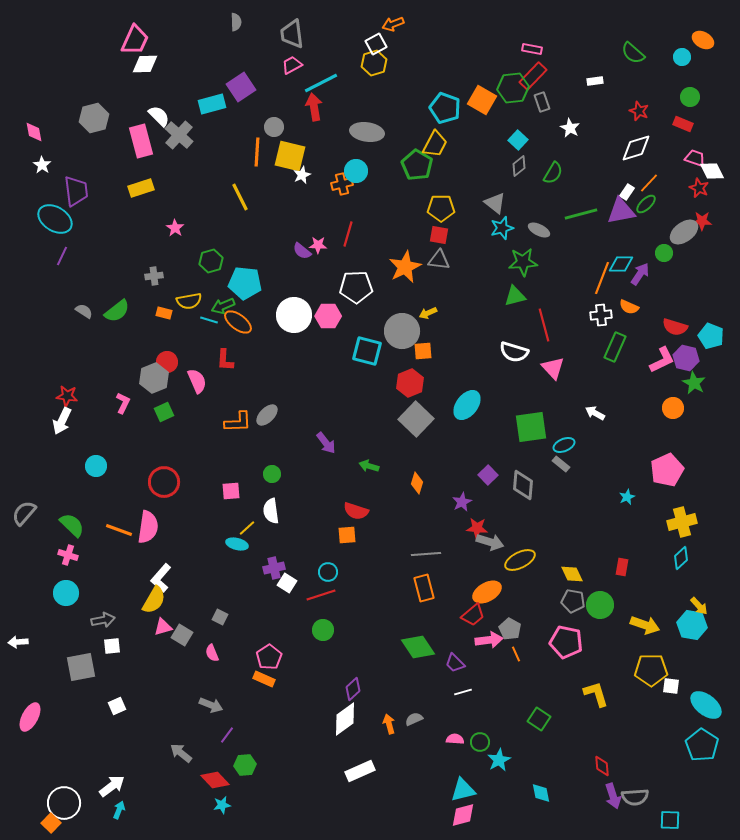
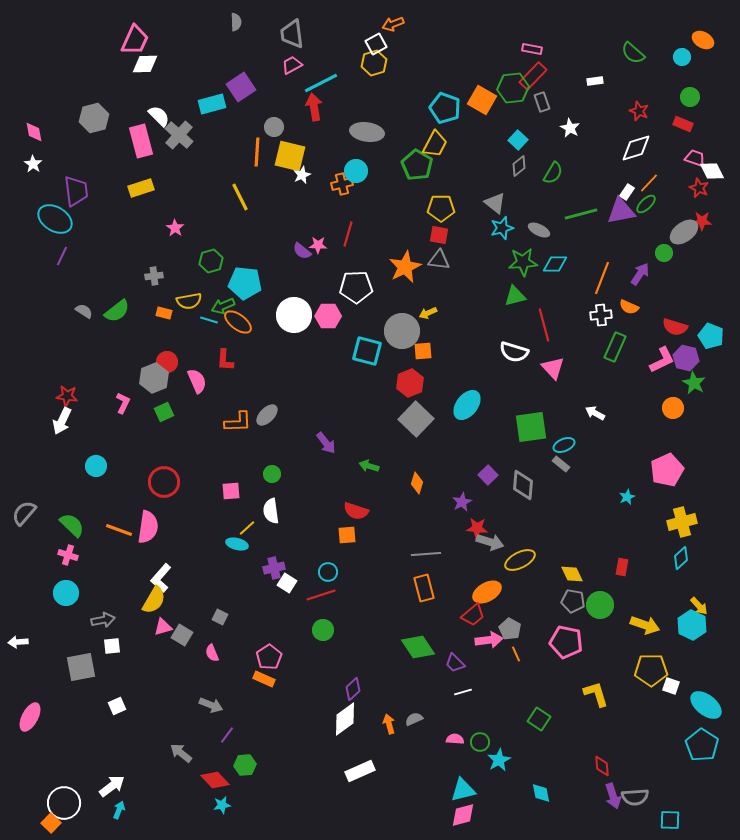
white star at (42, 165): moved 9 px left, 1 px up
cyan diamond at (621, 264): moved 66 px left
cyan hexagon at (692, 625): rotated 16 degrees clockwise
white square at (671, 686): rotated 12 degrees clockwise
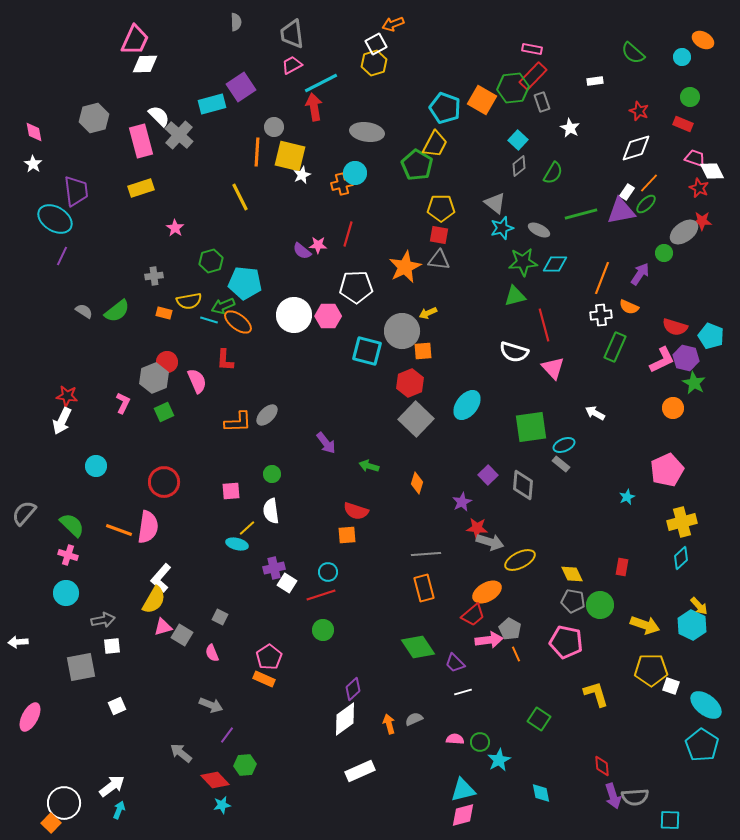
cyan circle at (356, 171): moved 1 px left, 2 px down
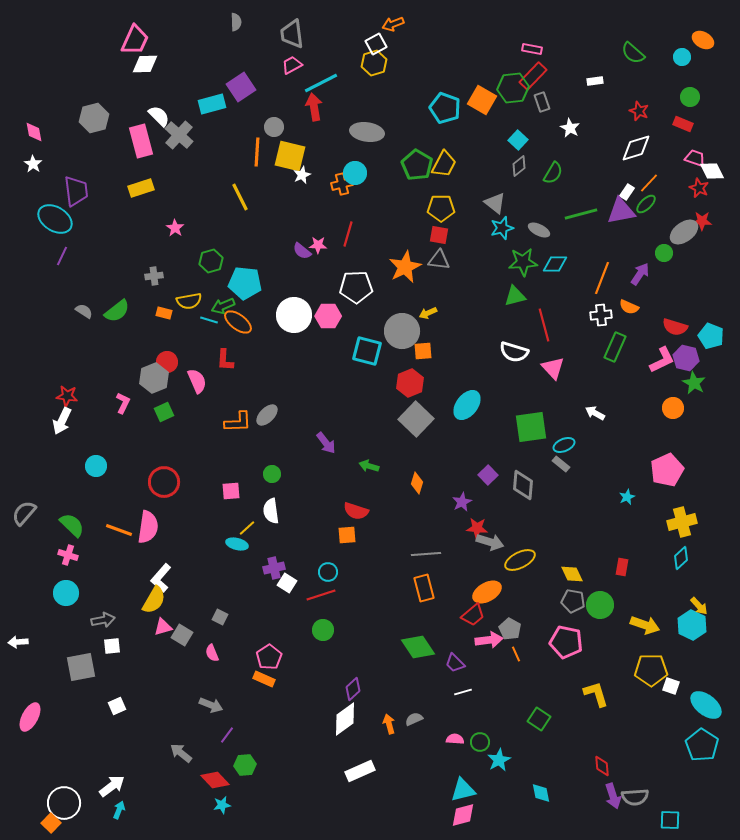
yellow trapezoid at (435, 144): moved 9 px right, 20 px down
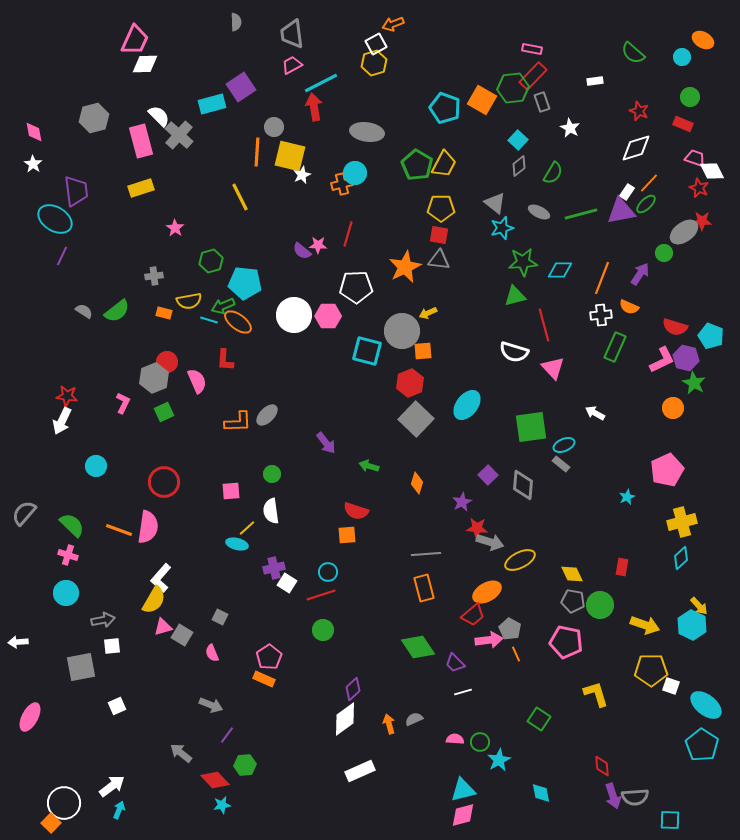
gray ellipse at (539, 230): moved 18 px up
cyan diamond at (555, 264): moved 5 px right, 6 px down
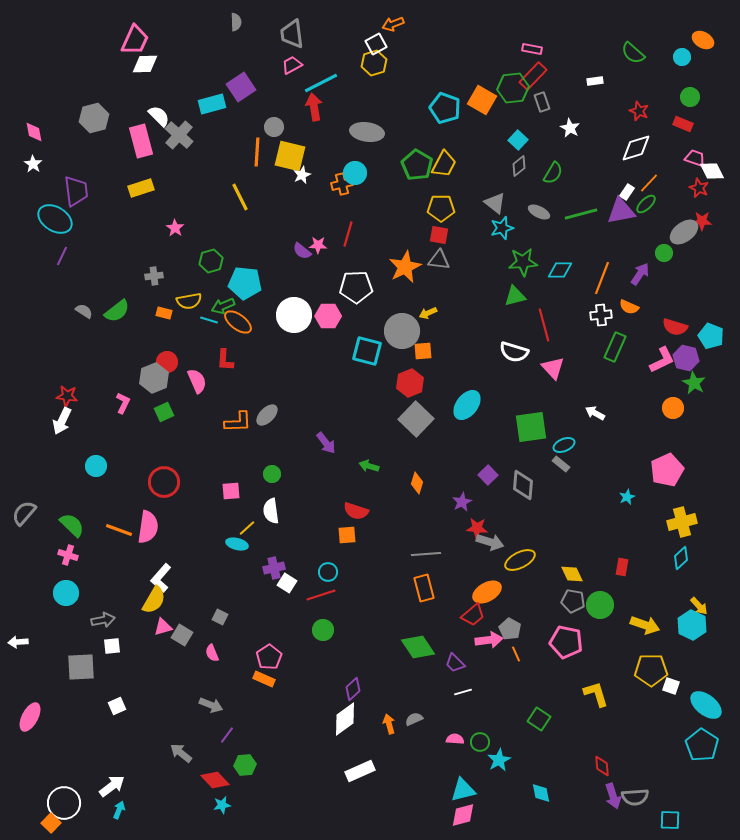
gray square at (81, 667): rotated 8 degrees clockwise
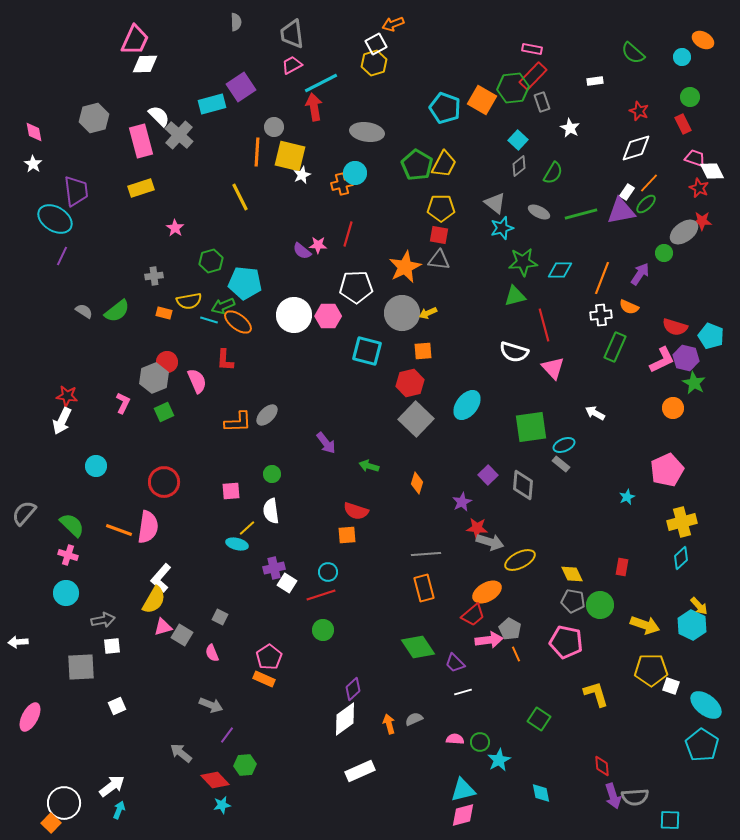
red rectangle at (683, 124): rotated 42 degrees clockwise
gray circle at (402, 331): moved 18 px up
red hexagon at (410, 383): rotated 8 degrees clockwise
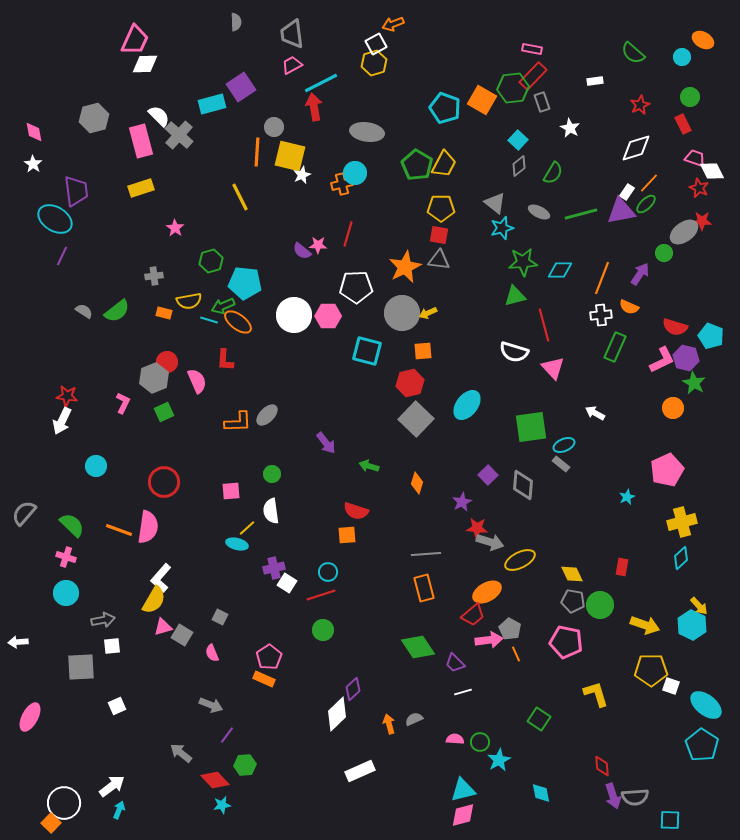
red star at (639, 111): moved 1 px right, 6 px up; rotated 24 degrees clockwise
pink cross at (68, 555): moved 2 px left, 2 px down
white diamond at (345, 719): moved 8 px left, 5 px up; rotated 8 degrees counterclockwise
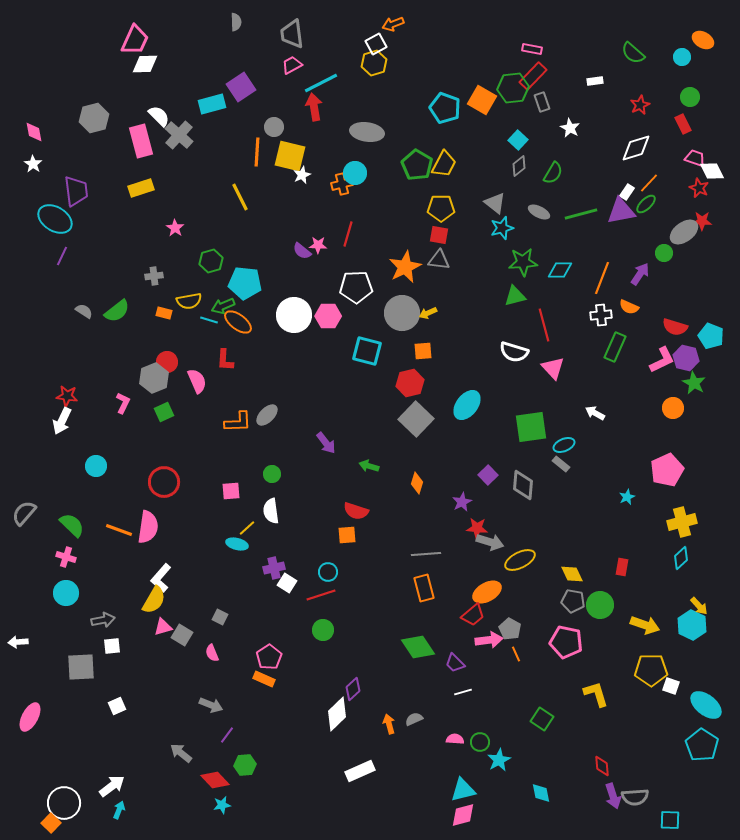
green square at (539, 719): moved 3 px right
